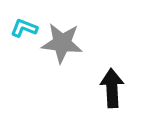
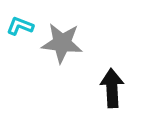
cyan L-shape: moved 4 px left, 2 px up
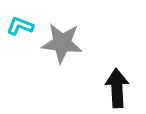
black arrow: moved 5 px right
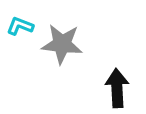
gray star: moved 1 px down
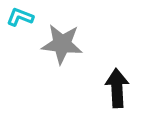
cyan L-shape: moved 9 px up
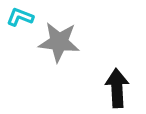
gray star: moved 3 px left, 2 px up
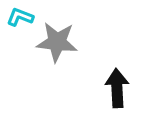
gray star: moved 2 px left
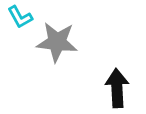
cyan L-shape: rotated 140 degrees counterclockwise
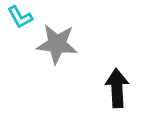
gray star: moved 2 px down
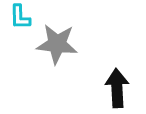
cyan L-shape: rotated 28 degrees clockwise
